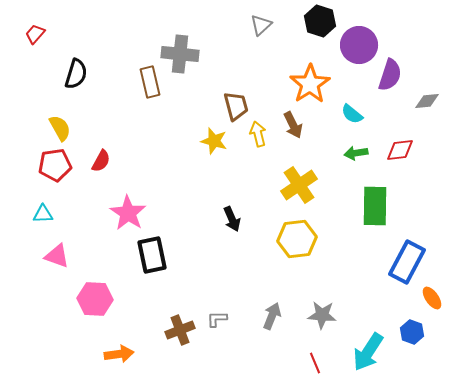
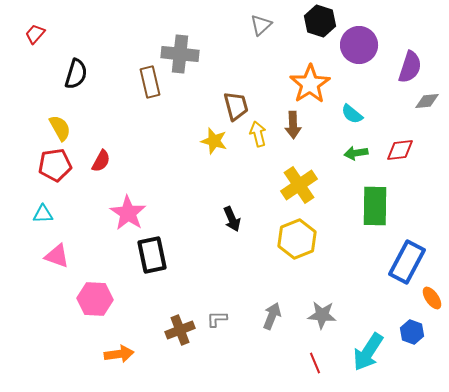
purple semicircle: moved 20 px right, 8 px up
brown arrow: rotated 24 degrees clockwise
yellow hexagon: rotated 15 degrees counterclockwise
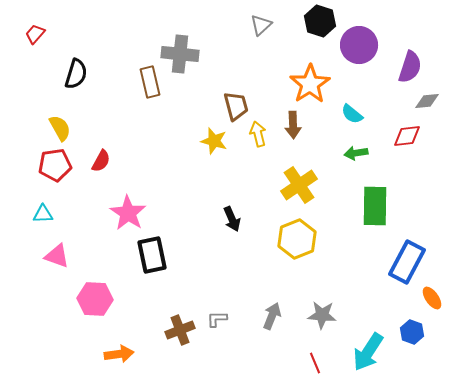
red diamond: moved 7 px right, 14 px up
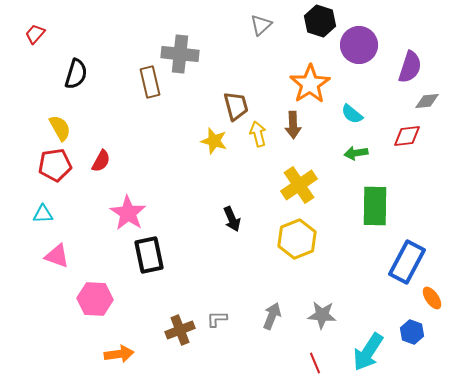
black rectangle: moved 3 px left
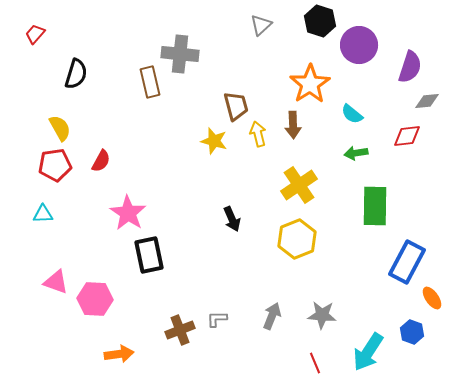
pink triangle: moved 1 px left, 26 px down
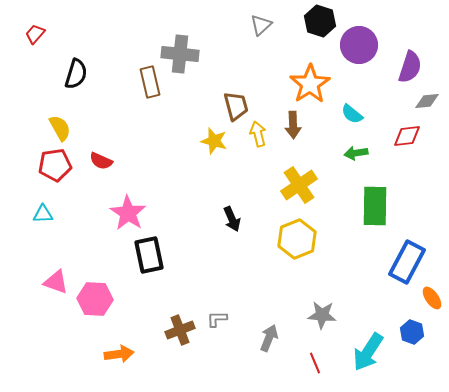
red semicircle: rotated 85 degrees clockwise
gray arrow: moved 3 px left, 22 px down
